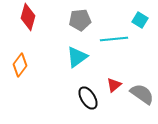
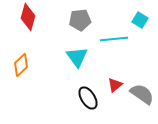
cyan triangle: rotated 30 degrees counterclockwise
orange diamond: moved 1 px right; rotated 10 degrees clockwise
red triangle: moved 1 px right
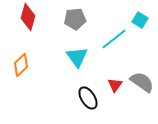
gray pentagon: moved 5 px left, 1 px up
cyan line: rotated 32 degrees counterclockwise
red triangle: rotated 14 degrees counterclockwise
gray semicircle: moved 12 px up
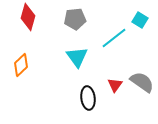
cyan line: moved 1 px up
black ellipse: rotated 25 degrees clockwise
